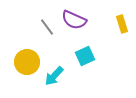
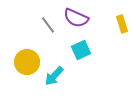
purple semicircle: moved 2 px right, 2 px up
gray line: moved 1 px right, 2 px up
cyan square: moved 4 px left, 6 px up
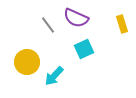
cyan square: moved 3 px right, 1 px up
